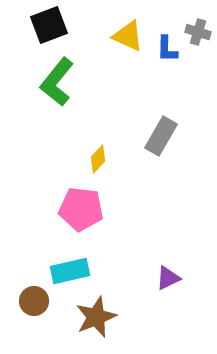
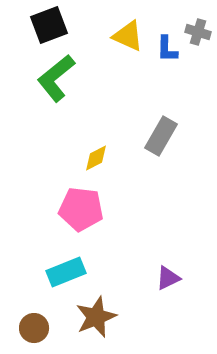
green L-shape: moved 1 px left, 4 px up; rotated 12 degrees clockwise
yellow diamond: moved 2 px left, 1 px up; rotated 20 degrees clockwise
cyan rectangle: moved 4 px left, 1 px down; rotated 9 degrees counterclockwise
brown circle: moved 27 px down
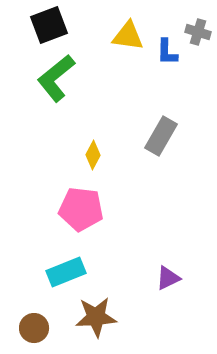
yellow triangle: rotated 16 degrees counterclockwise
blue L-shape: moved 3 px down
yellow diamond: moved 3 px left, 3 px up; rotated 36 degrees counterclockwise
brown star: rotated 18 degrees clockwise
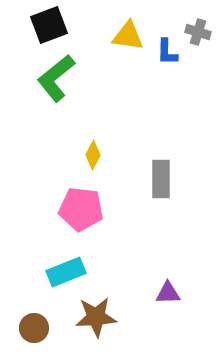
gray rectangle: moved 43 px down; rotated 30 degrees counterclockwise
purple triangle: moved 15 px down; rotated 24 degrees clockwise
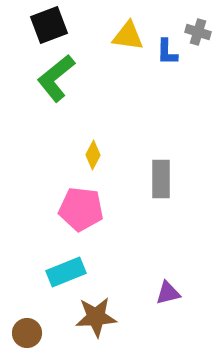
purple triangle: rotated 12 degrees counterclockwise
brown circle: moved 7 px left, 5 px down
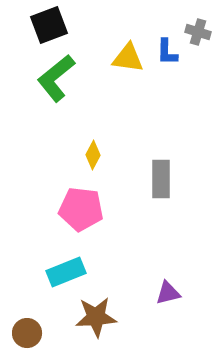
yellow triangle: moved 22 px down
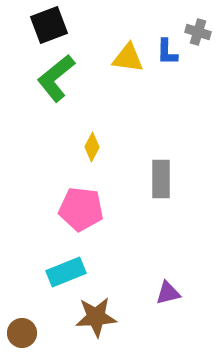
yellow diamond: moved 1 px left, 8 px up
brown circle: moved 5 px left
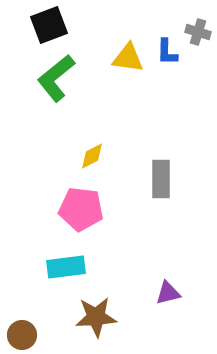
yellow diamond: moved 9 px down; rotated 36 degrees clockwise
cyan rectangle: moved 5 px up; rotated 15 degrees clockwise
brown circle: moved 2 px down
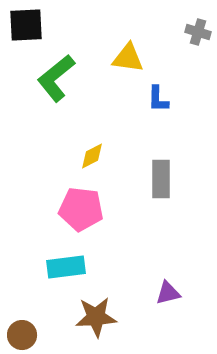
black square: moved 23 px left; rotated 18 degrees clockwise
blue L-shape: moved 9 px left, 47 px down
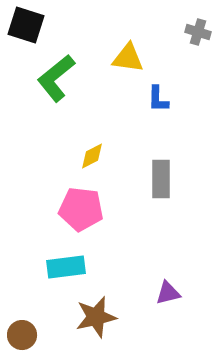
black square: rotated 21 degrees clockwise
brown star: rotated 9 degrees counterclockwise
